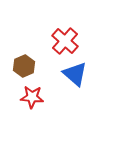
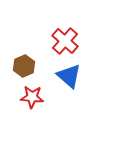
blue triangle: moved 6 px left, 2 px down
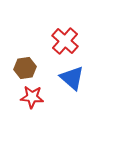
brown hexagon: moved 1 px right, 2 px down; rotated 15 degrees clockwise
blue triangle: moved 3 px right, 2 px down
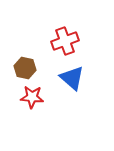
red cross: rotated 28 degrees clockwise
brown hexagon: rotated 20 degrees clockwise
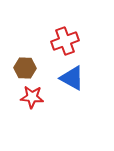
brown hexagon: rotated 10 degrees counterclockwise
blue triangle: rotated 12 degrees counterclockwise
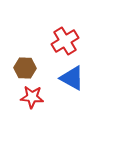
red cross: rotated 12 degrees counterclockwise
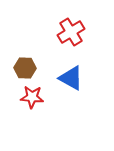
red cross: moved 6 px right, 9 px up
blue triangle: moved 1 px left
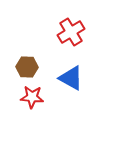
brown hexagon: moved 2 px right, 1 px up
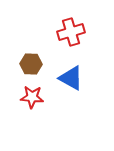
red cross: rotated 16 degrees clockwise
brown hexagon: moved 4 px right, 3 px up
